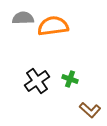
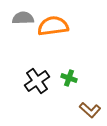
green cross: moved 1 px left, 1 px up
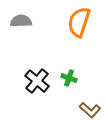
gray semicircle: moved 2 px left, 3 px down
orange semicircle: moved 26 px right, 4 px up; rotated 64 degrees counterclockwise
black cross: rotated 15 degrees counterclockwise
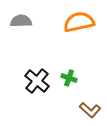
orange semicircle: rotated 60 degrees clockwise
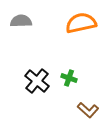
orange semicircle: moved 2 px right, 1 px down
brown L-shape: moved 2 px left
